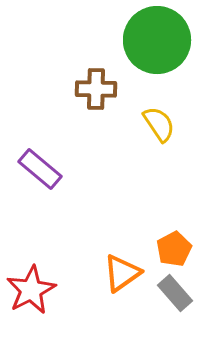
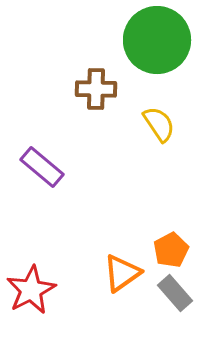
purple rectangle: moved 2 px right, 2 px up
orange pentagon: moved 3 px left, 1 px down
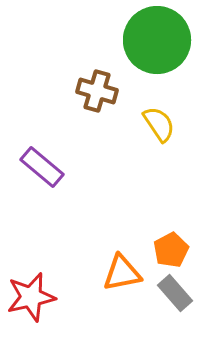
brown cross: moved 1 px right, 2 px down; rotated 15 degrees clockwise
orange triangle: rotated 24 degrees clockwise
red star: moved 7 px down; rotated 15 degrees clockwise
